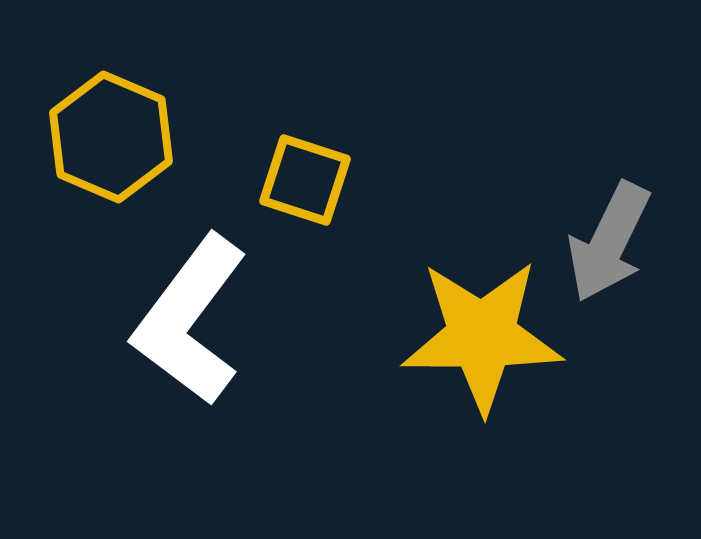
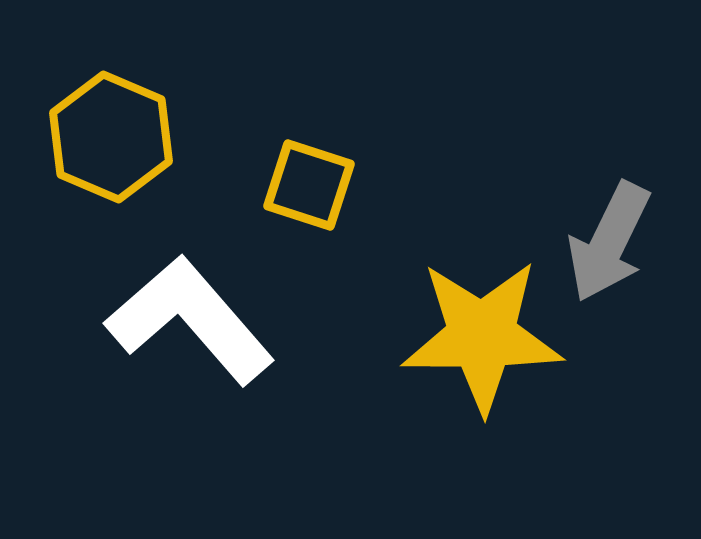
yellow square: moved 4 px right, 5 px down
white L-shape: rotated 102 degrees clockwise
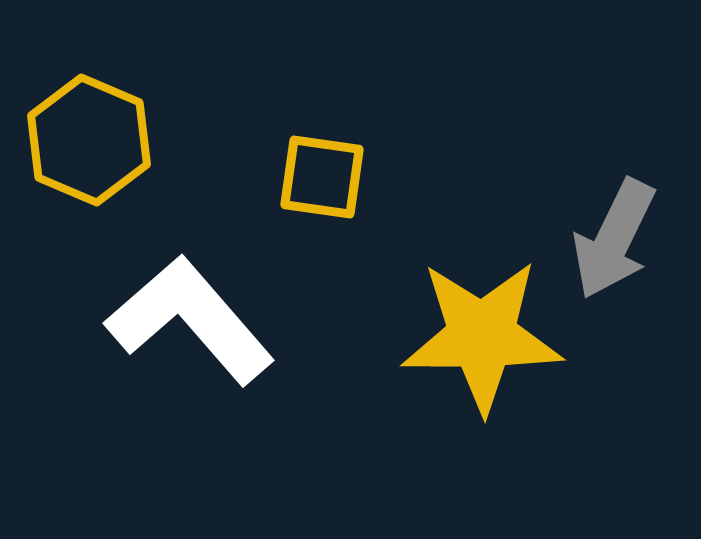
yellow hexagon: moved 22 px left, 3 px down
yellow square: moved 13 px right, 8 px up; rotated 10 degrees counterclockwise
gray arrow: moved 5 px right, 3 px up
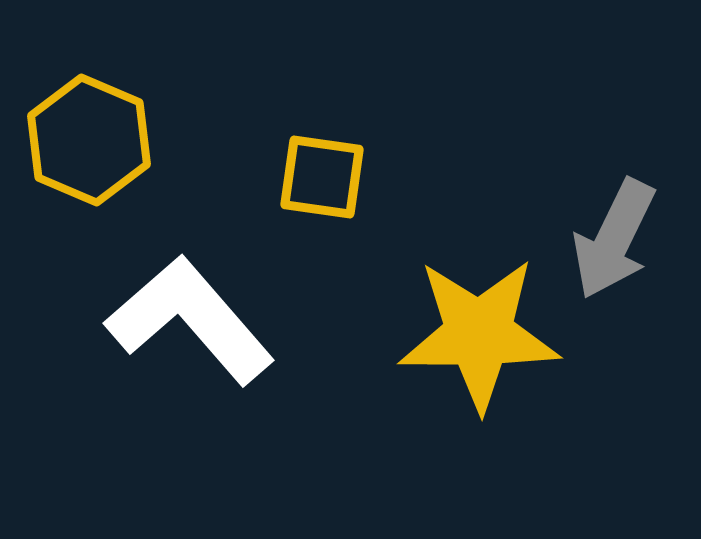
yellow star: moved 3 px left, 2 px up
